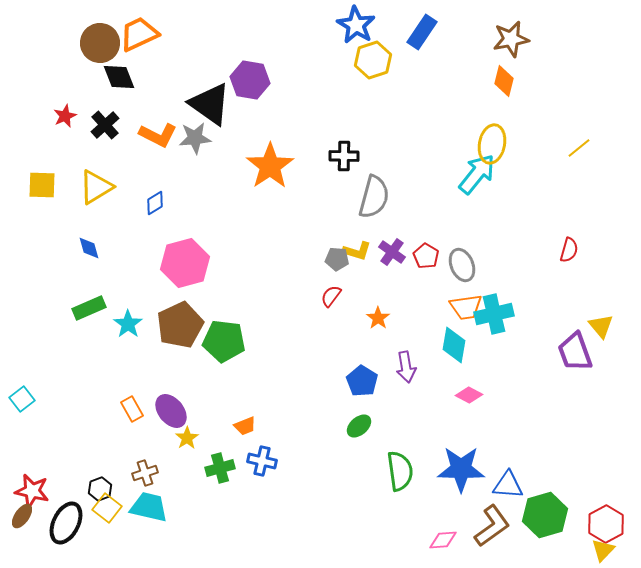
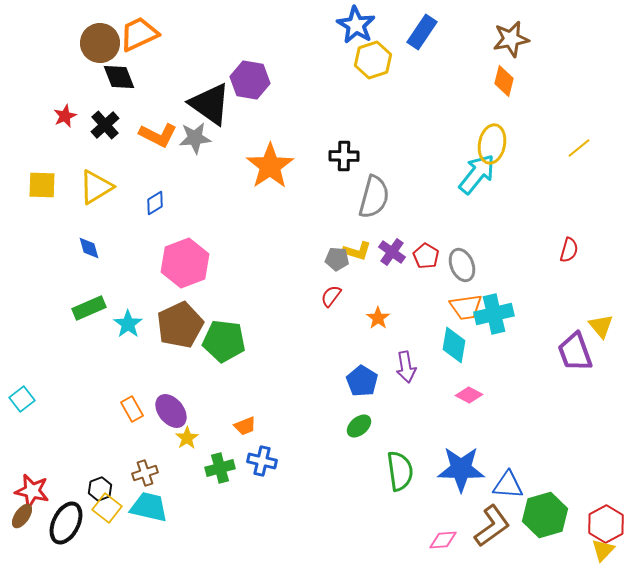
pink hexagon at (185, 263): rotated 6 degrees counterclockwise
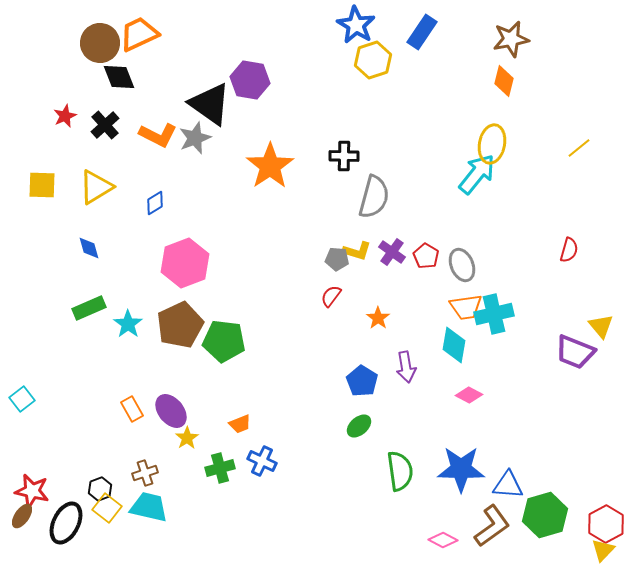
gray star at (195, 138): rotated 16 degrees counterclockwise
purple trapezoid at (575, 352): rotated 48 degrees counterclockwise
orange trapezoid at (245, 426): moved 5 px left, 2 px up
blue cross at (262, 461): rotated 12 degrees clockwise
pink diamond at (443, 540): rotated 32 degrees clockwise
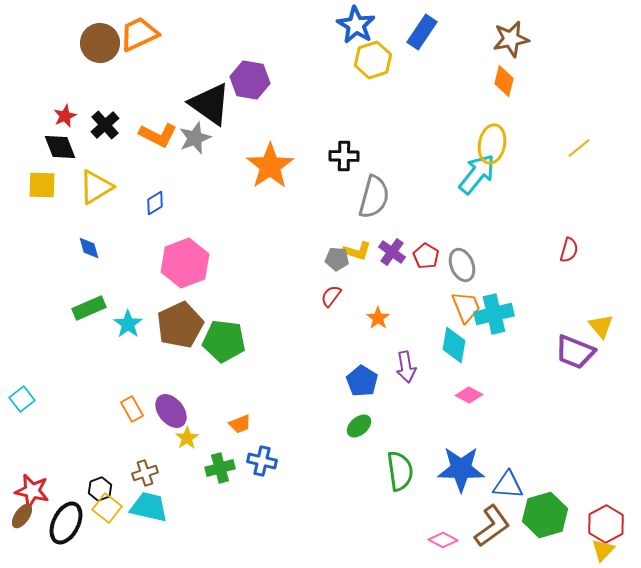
black diamond at (119, 77): moved 59 px left, 70 px down
orange trapezoid at (466, 307): rotated 104 degrees counterclockwise
blue cross at (262, 461): rotated 12 degrees counterclockwise
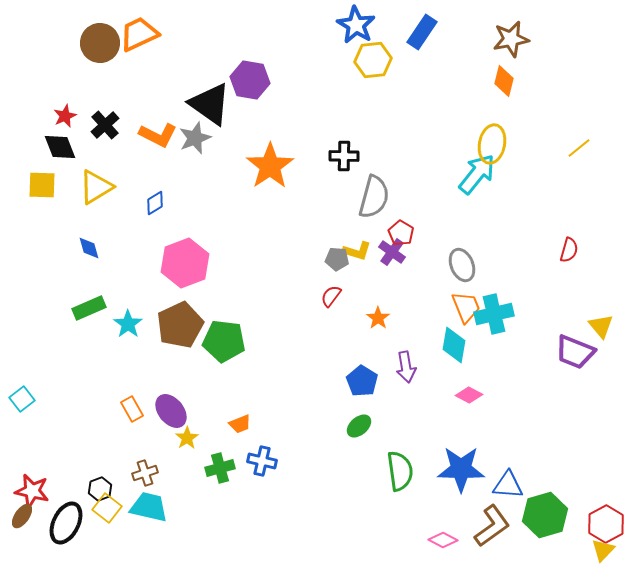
yellow hexagon at (373, 60): rotated 12 degrees clockwise
red pentagon at (426, 256): moved 25 px left, 23 px up
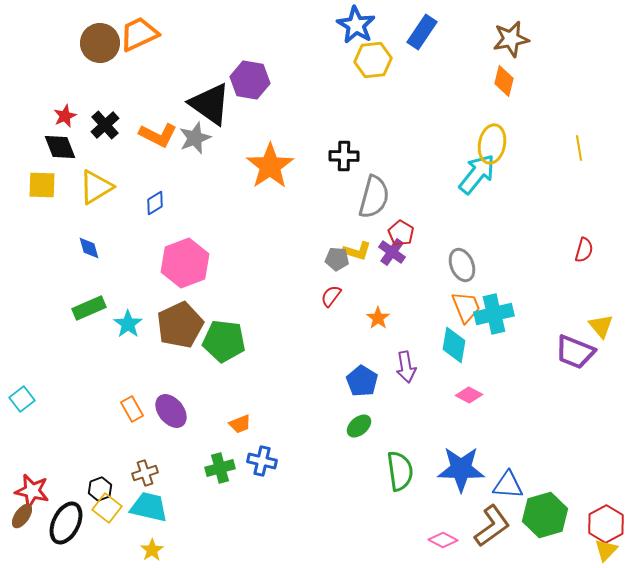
yellow line at (579, 148): rotated 60 degrees counterclockwise
red semicircle at (569, 250): moved 15 px right
yellow star at (187, 438): moved 35 px left, 112 px down
yellow triangle at (603, 550): moved 3 px right
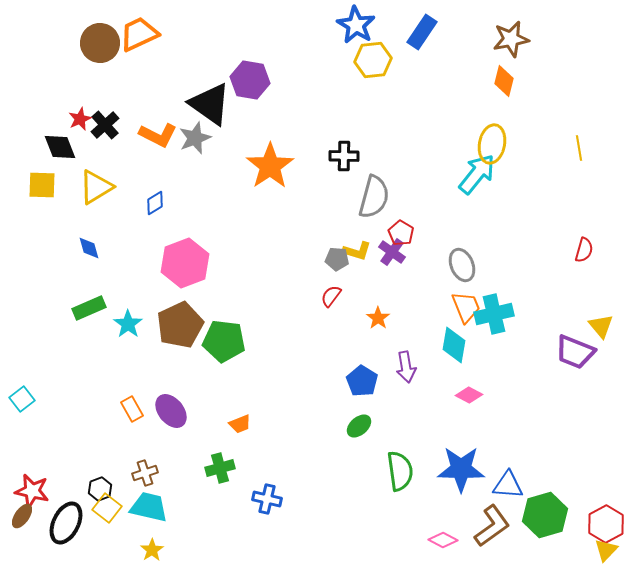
red star at (65, 116): moved 15 px right, 3 px down
blue cross at (262, 461): moved 5 px right, 38 px down
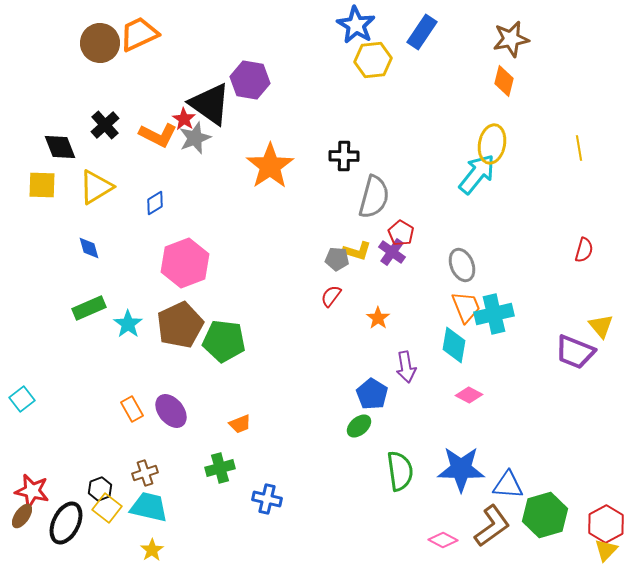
red star at (80, 119): moved 104 px right; rotated 15 degrees counterclockwise
blue pentagon at (362, 381): moved 10 px right, 13 px down
